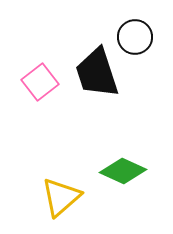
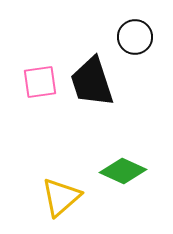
black trapezoid: moved 5 px left, 9 px down
pink square: rotated 30 degrees clockwise
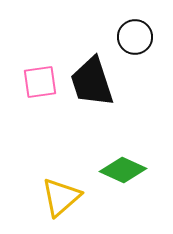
green diamond: moved 1 px up
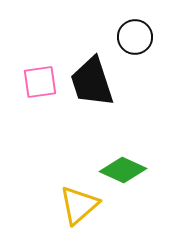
yellow triangle: moved 18 px right, 8 px down
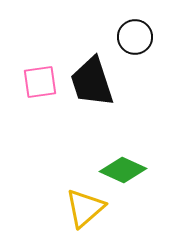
yellow triangle: moved 6 px right, 3 px down
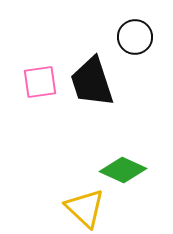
yellow triangle: rotated 36 degrees counterclockwise
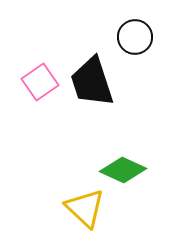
pink square: rotated 27 degrees counterclockwise
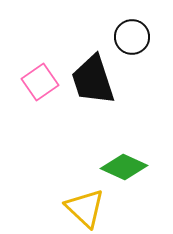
black circle: moved 3 px left
black trapezoid: moved 1 px right, 2 px up
green diamond: moved 1 px right, 3 px up
